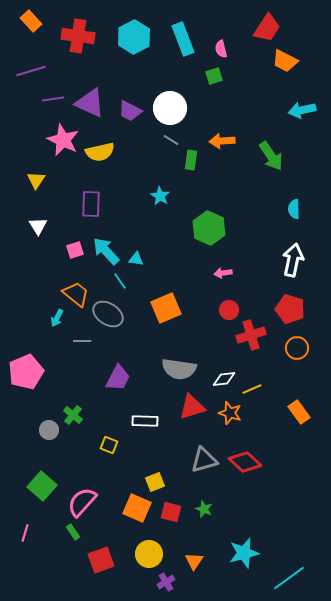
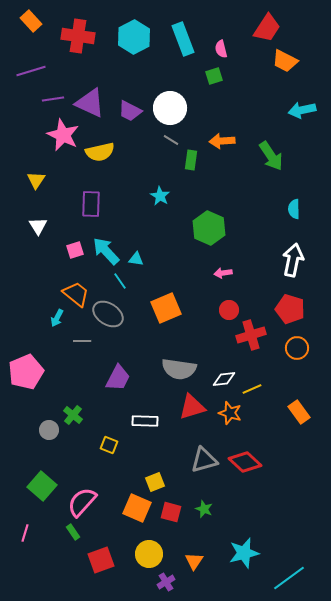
pink star at (63, 140): moved 5 px up
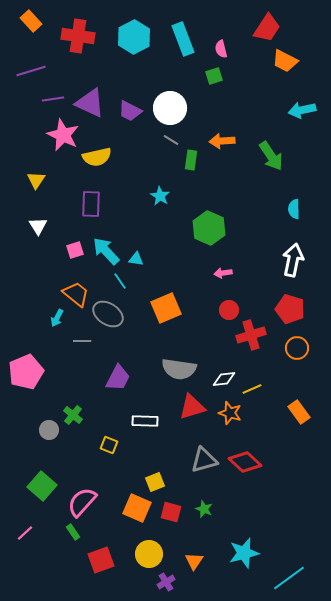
yellow semicircle at (100, 152): moved 3 px left, 5 px down
pink line at (25, 533): rotated 30 degrees clockwise
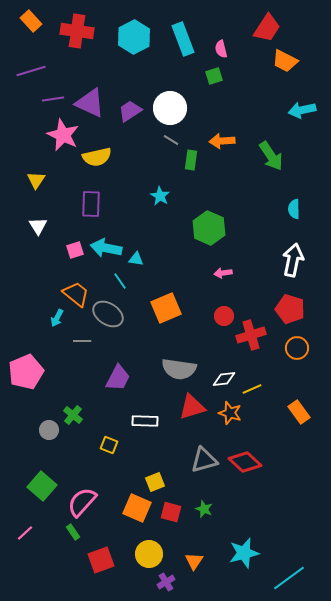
red cross at (78, 36): moved 1 px left, 5 px up
purple trapezoid at (130, 111): rotated 120 degrees clockwise
cyan arrow at (106, 251): moved 3 px up; rotated 36 degrees counterclockwise
red circle at (229, 310): moved 5 px left, 6 px down
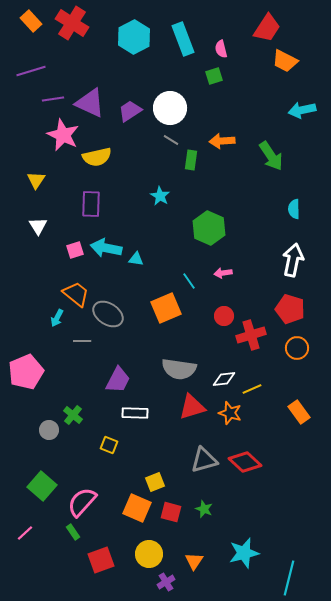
red cross at (77, 31): moved 5 px left, 8 px up; rotated 24 degrees clockwise
cyan line at (120, 281): moved 69 px right
purple trapezoid at (118, 378): moved 2 px down
white rectangle at (145, 421): moved 10 px left, 8 px up
cyan line at (289, 578): rotated 40 degrees counterclockwise
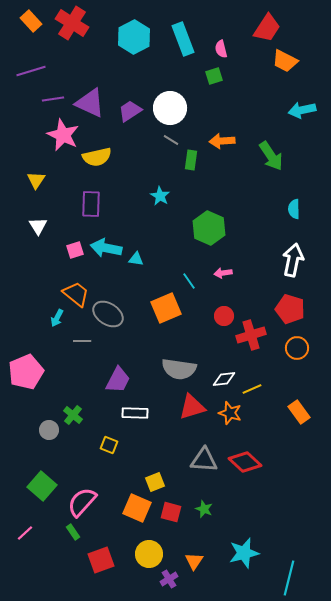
gray triangle at (204, 460): rotated 20 degrees clockwise
purple cross at (166, 582): moved 3 px right, 3 px up
